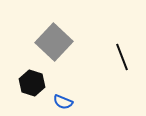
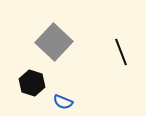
black line: moved 1 px left, 5 px up
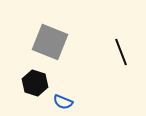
gray square: moved 4 px left; rotated 21 degrees counterclockwise
black hexagon: moved 3 px right
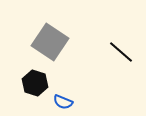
gray square: rotated 12 degrees clockwise
black line: rotated 28 degrees counterclockwise
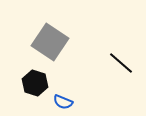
black line: moved 11 px down
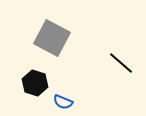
gray square: moved 2 px right, 4 px up; rotated 6 degrees counterclockwise
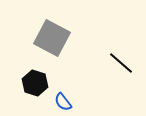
blue semicircle: rotated 30 degrees clockwise
